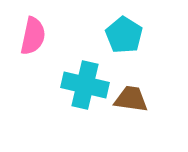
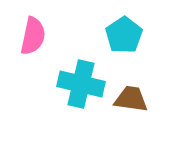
cyan pentagon: rotated 6 degrees clockwise
cyan cross: moved 4 px left, 1 px up
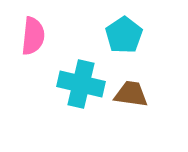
pink semicircle: rotated 6 degrees counterclockwise
brown trapezoid: moved 5 px up
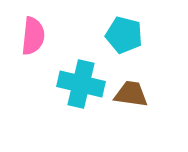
cyan pentagon: rotated 24 degrees counterclockwise
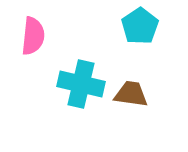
cyan pentagon: moved 16 px right, 9 px up; rotated 24 degrees clockwise
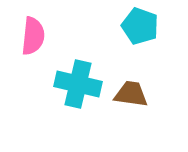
cyan pentagon: rotated 18 degrees counterclockwise
cyan cross: moved 3 px left
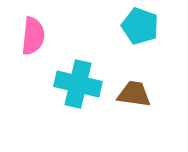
brown trapezoid: moved 3 px right
